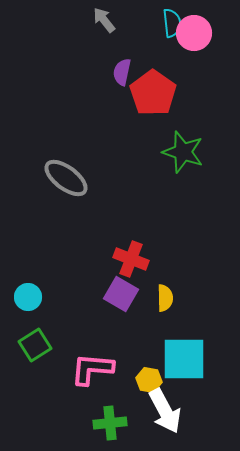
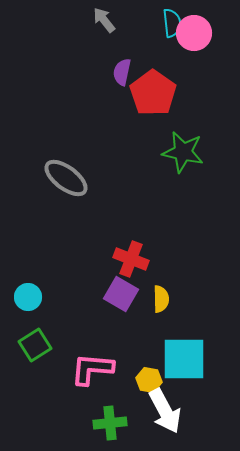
green star: rotated 6 degrees counterclockwise
yellow semicircle: moved 4 px left, 1 px down
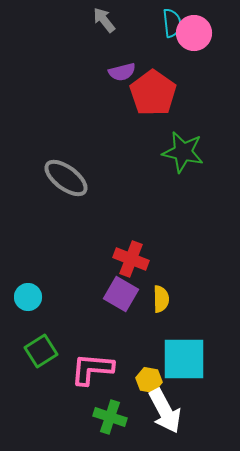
purple semicircle: rotated 116 degrees counterclockwise
green square: moved 6 px right, 6 px down
green cross: moved 6 px up; rotated 24 degrees clockwise
